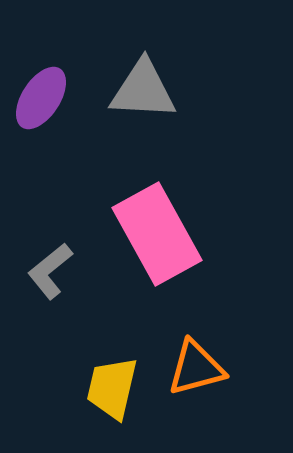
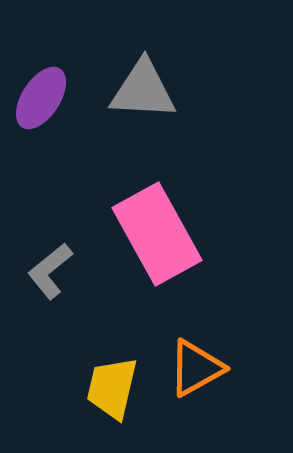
orange triangle: rotated 14 degrees counterclockwise
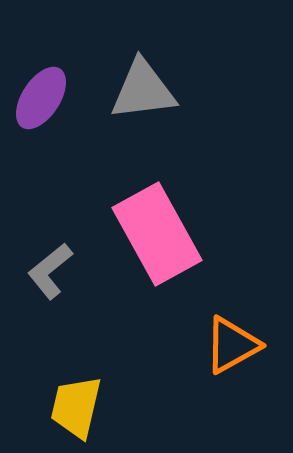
gray triangle: rotated 10 degrees counterclockwise
orange triangle: moved 36 px right, 23 px up
yellow trapezoid: moved 36 px left, 19 px down
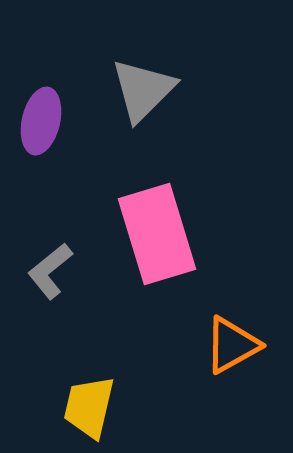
gray triangle: rotated 38 degrees counterclockwise
purple ellipse: moved 23 px down; rotated 20 degrees counterclockwise
pink rectangle: rotated 12 degrees clockwise
yellow trapezoid: moved 13 px right
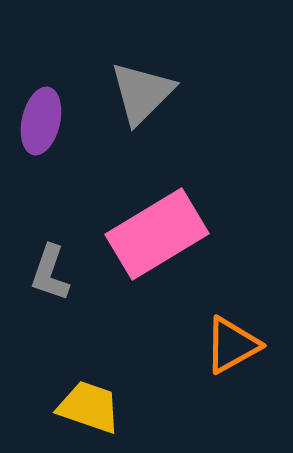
gray triangle: moved 1 px left, 3 px down
pink rectangle: rotated 76 degrees clockwise
gray L-shape: moved 2 px down; rotated 32 degrees counterclockwise
yellow trapezoid: rotated 96 degrees clockwise
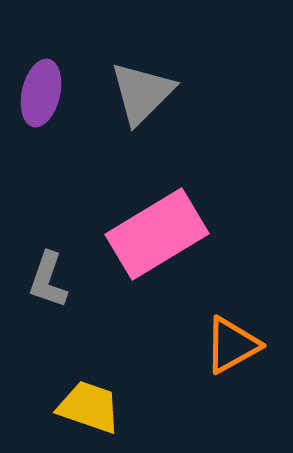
purple ellipse: moved 28 px up
gray L-shape: moved 2 px left, 7 px down
